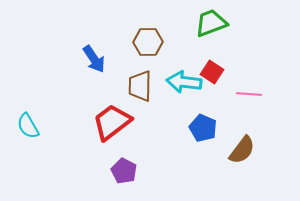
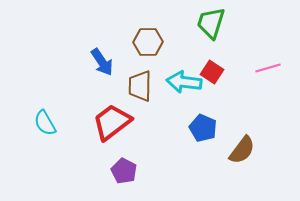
green trapezoid: rotated 52 degrees counterclockwise
blue arrow: moved 8 px right, 3 px down
pink line: moved 19 px right, 26 px up; rotated 20 degrees counterclockwise
cyan semicircle: moved 17 px right, 3 px up
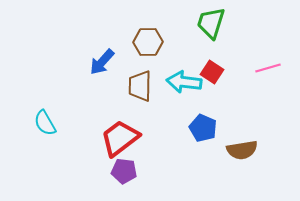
blue arrow: rotated 76 degrees clockwise
red trapezoid: moved 8 px right, 16 px down
brown semicircle: rotated 44 degrees clockwise
purple pentagon: rotated 20 degrees counterclockwise
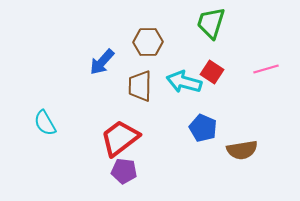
pink line: moved 2 px left, 1 px down
cyan arrow: rotated 8 degrees clockwise
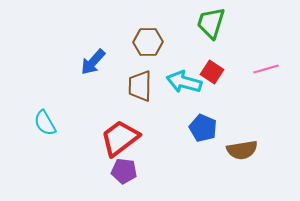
blue arrow: moved 9 px left
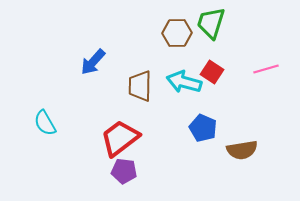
brown hexagon: moved 29 px right, 9 px up
